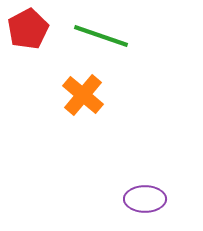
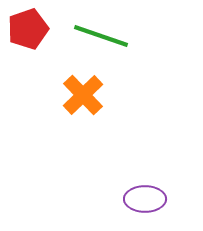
red pentagon: rotated 9 degrees clockwise
orange cross: rotated 6 degrees clockwise
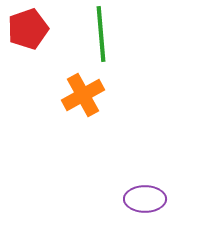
green line: moved 2 px up; rotated 66 degrees clockwise
orange cross: rotated 15 degrees clockwise
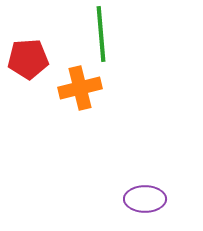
red pentagon: moved 30 px down; rotated 15 degrees clockwise
orange cross: moved 3 px left, 7 px up; rotated 15 degrees clockwise
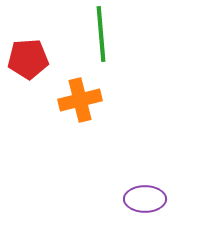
orange cross: moved 12 px down
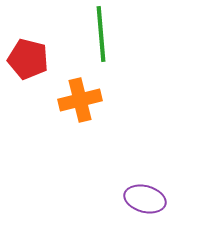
red pentagon: rotated 18 degrees clockwise
purple ellipse: rotated 15 degrees clockwise
